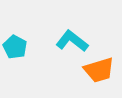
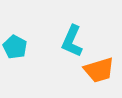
cyan L-shape: rotated 104 degrees counterclockwise
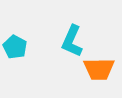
orange trapezoid: moved 1 px up; rotated 16 degrees clockwise
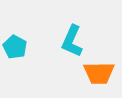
orange trapezoid: moved 4 px down
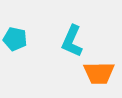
cyan pentagon: moved 8 px up; rotated 15 degrees counterclockwise
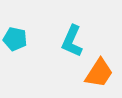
orange trapezoid: rotated 56 degrees counterclockwise
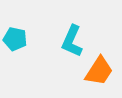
orange trapezoid: moved 2 px up
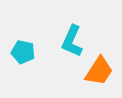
cyan pentagon: moved 8 px right, 13 px down
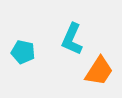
cyan L-shape: moved 2 px up
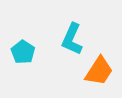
cyan pentagon: rotated 20 degrees clockwise
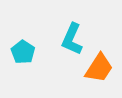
orange trapezoid: moved 3 px up
